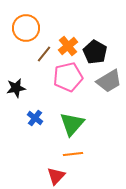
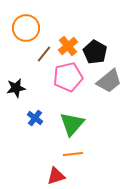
gray trapezoid: rotated 8 degrees counterclockwise
red triangle: rotated 30 degrees clockwise
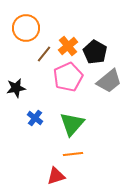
pink pentagon: rotated 12 degrees counterclockwise
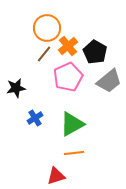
orange circle: moved 21 px right
blue cross: rotated 21 degrees clockwise
green triangle: rotated 20 degrees clockwise
orange line: moved 1 px right, 1 px up
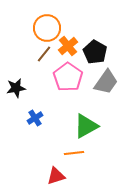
pink pentagon: rotated 12 degrees counterclockwise
gray trapezoid: moved 3 px left, 1 px down; rotated 16 degrees counterclockwise
green triangle: moved 14 px right, 2 px down
